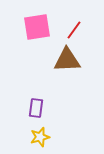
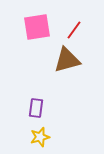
brown triangle: rotated 12 degrees counterclockwise
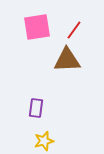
brown triangle: rotated 12 degrees clockwise
yellow star: moved 4 px right, 4 px down
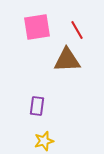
red line: moved 3 px right; rotated 66 degrees counterclockwise
purple rectangle: moved 1 px right, 2 px up
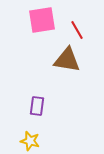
pink square: moved 5 px right, 7 px up
brown triangle: rotated 12 degrees clockwise
yellow star: moved 14 px left; rotated 30 degrees clockwise
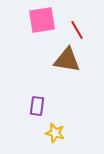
yellow star: moved 25 px right, 8 px up
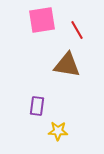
brown triangle: moved 5 px down
yellow star: moved 3 px right, 2 px up; rotated 12 degrees counterclockwise
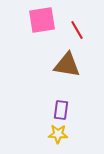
purple rectangle: moved 24 px right, 4 px down
yellow star: moved 3 px down
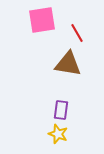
red line: moved 3 px down
brown triangle: moved 1 px right, 1 px up
yellow star: rotated 18 degrees clockwise
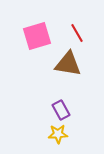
pink square: moved 5 px left, 16 px down; rotated 8 degrees counterclockwise
purple rectangle: rotated 36 degrees counterclockwise
yellow star: rotated 24 degrees counterclockwise
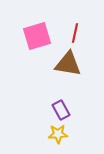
red line: moved 2 px left; rotated 42 degrees clockwise
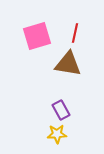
yellow star: moved 1 px left
